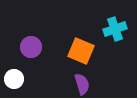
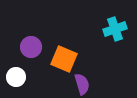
orange square: moved 17 px left, 8 px down
white circle: moved 2 px right, 2 px up
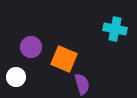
cyan cross: rotated 30 degrees clockwise
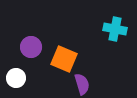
white circle: moved 1 px down
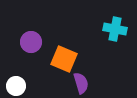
purple circle: moved 5 px up
white circle: moved 8 px down
purple semicircle: moved 1 px left, 1 px up
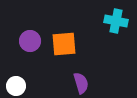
cyan cross: moved 1 px right, 8 px up
purple circle: moved 1 px left, 1 px up
orange square: moved 15 px up; rotated 28 degrees counterclockwise
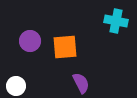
orange square: moved 1 px right, 3 px down
purple semicircle: rotated 10 degrees counterclockwise
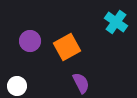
cyan cross: moved 1 px down; rotated 25 degrees clockwise
orange square: moved 2 px right; rotated 24 degrees counterclockwise
white circle: moved 1 px right
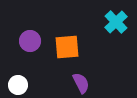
cyan cross: rotated 10 degrees clockwise
orange square: rotated 24 degrees clockwise
white circle: moved 1 px right, 1 px up
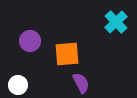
orange square: moved 7 px down
